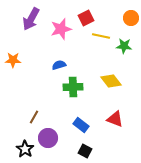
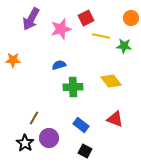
brown line: moved 1 px down
purple circle: moved 1 px right
black star: moved 6 px up
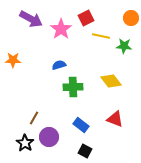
purple arrow: rotated 90 degrees counterclockwise
pink star: rotated 20 degrees counterclockwise
purple circle: moved 1 px up
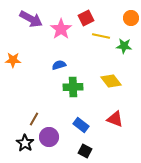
brown line: moved 1 px down
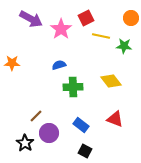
orange star: moved 1 px left, 3 px down
brown line: moved 2 px right, 3 px up; rotated 16 degrees clockwise
purple circle: moved 4 px up
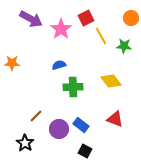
yellow line: rotated 48 degrees clockwise
purple circle: moved 10 px right, 4 px up
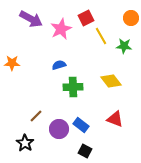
pink star: rotated 10 degrees clockwise
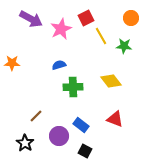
purple circle: moved 7 px down
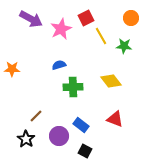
orange star: moved 6 px down
black star: moved 1 px right, 4 px up
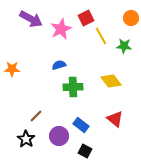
red triangle: rotated 18 degrees clockwise
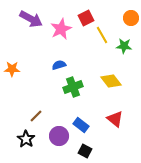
yellow line: moved 1 px right, 1 px up
green cross: rotated 18 degrees counterclockwise
